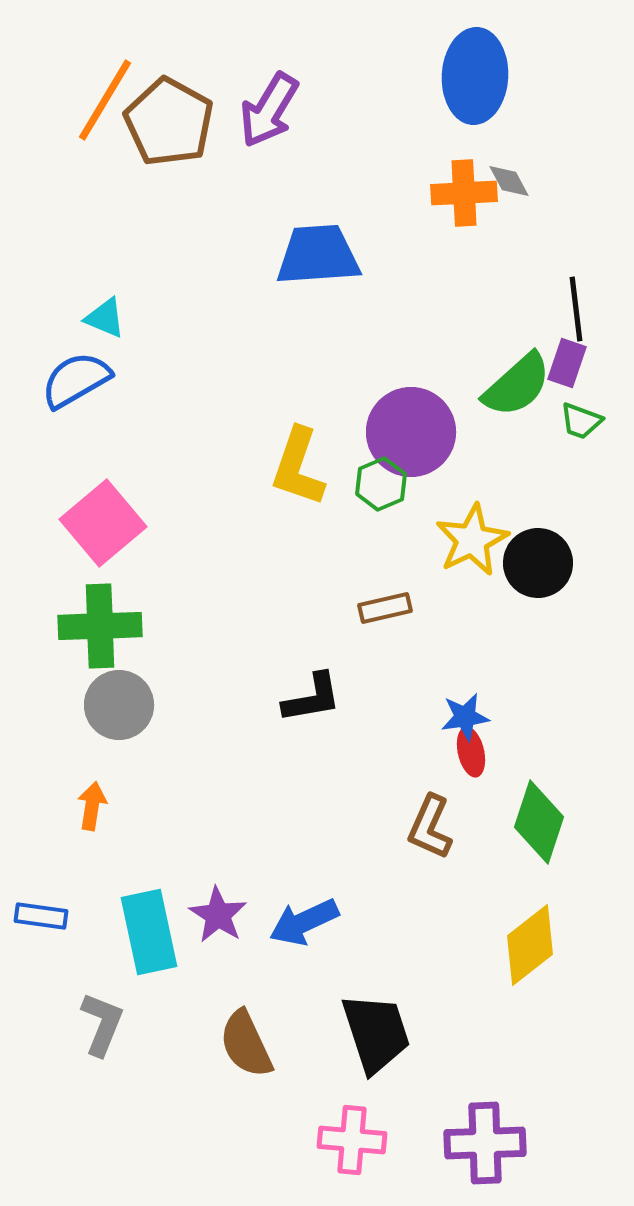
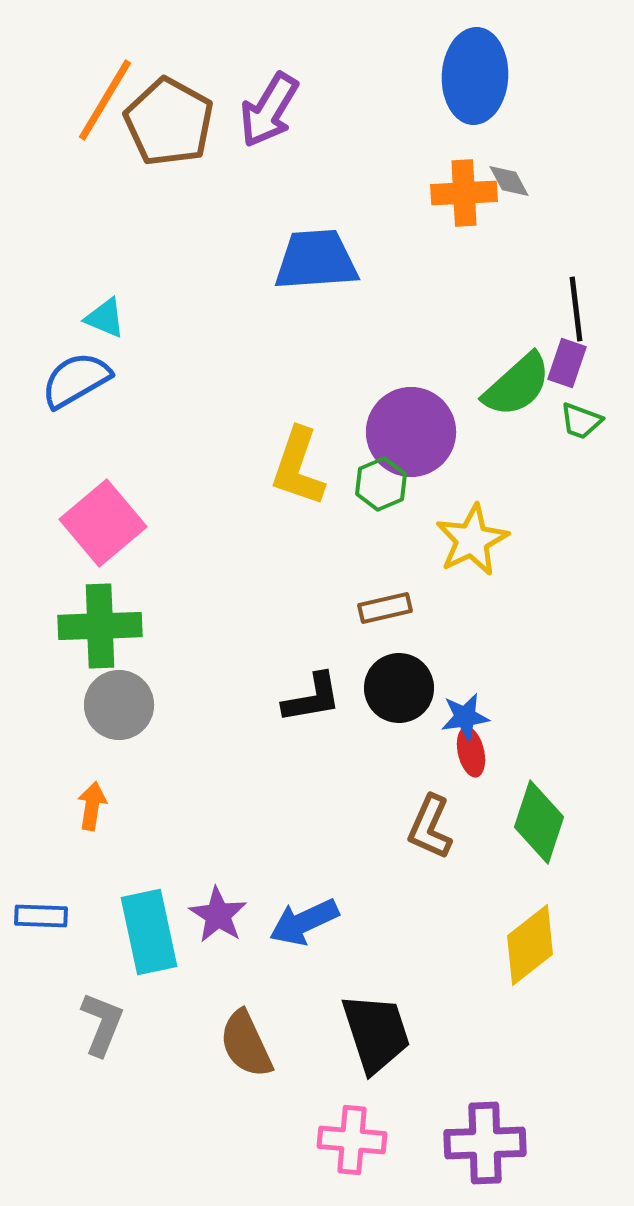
blue trapezoid: moved 2 px left, 5 px down
black circle: moved 139 px left, 125 px down
blue rectangle: rotated 6 degrees counterclockwise
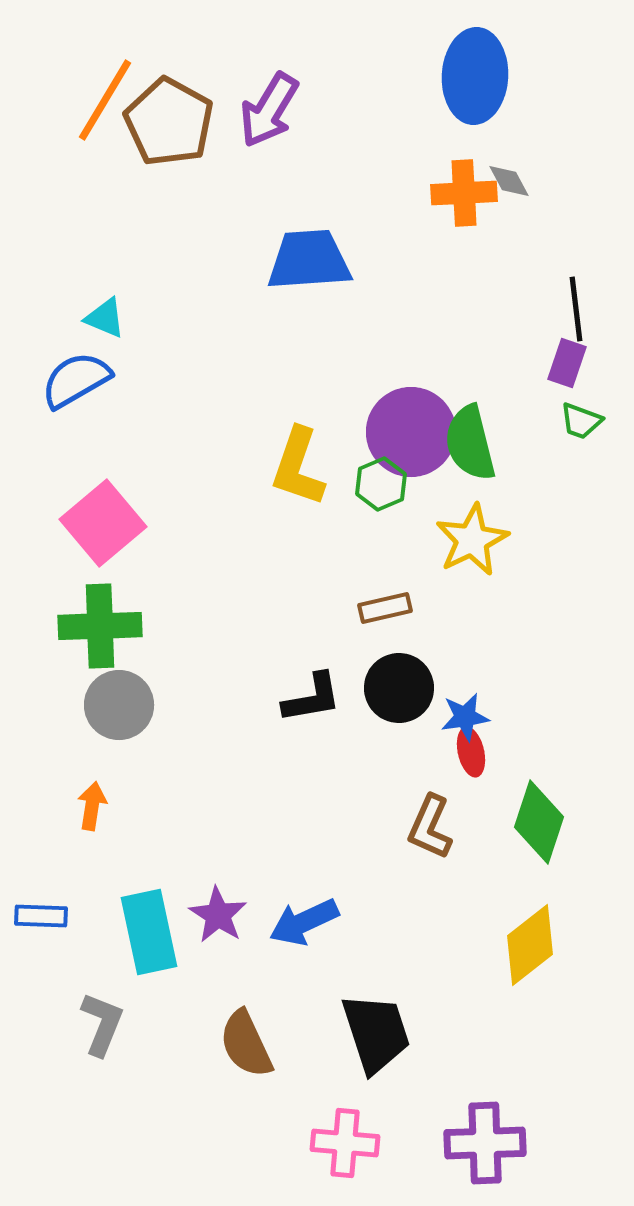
blue trapezoid: moved 7 px left
green semicircle: moved 47 px left, 58 px down; rotated 118 degrees clockwise
pink cross: moved 7 px left, 3 px down
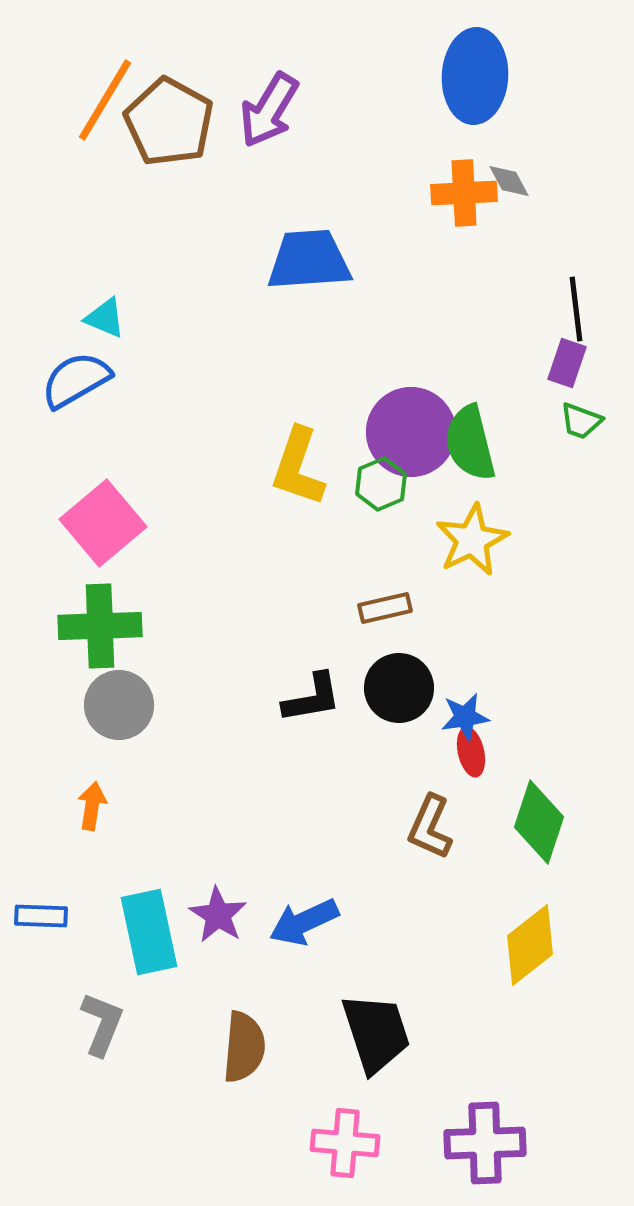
brown semicircle: moved 2 px left, 3 px down; rotated 150 degrees counterclockwise
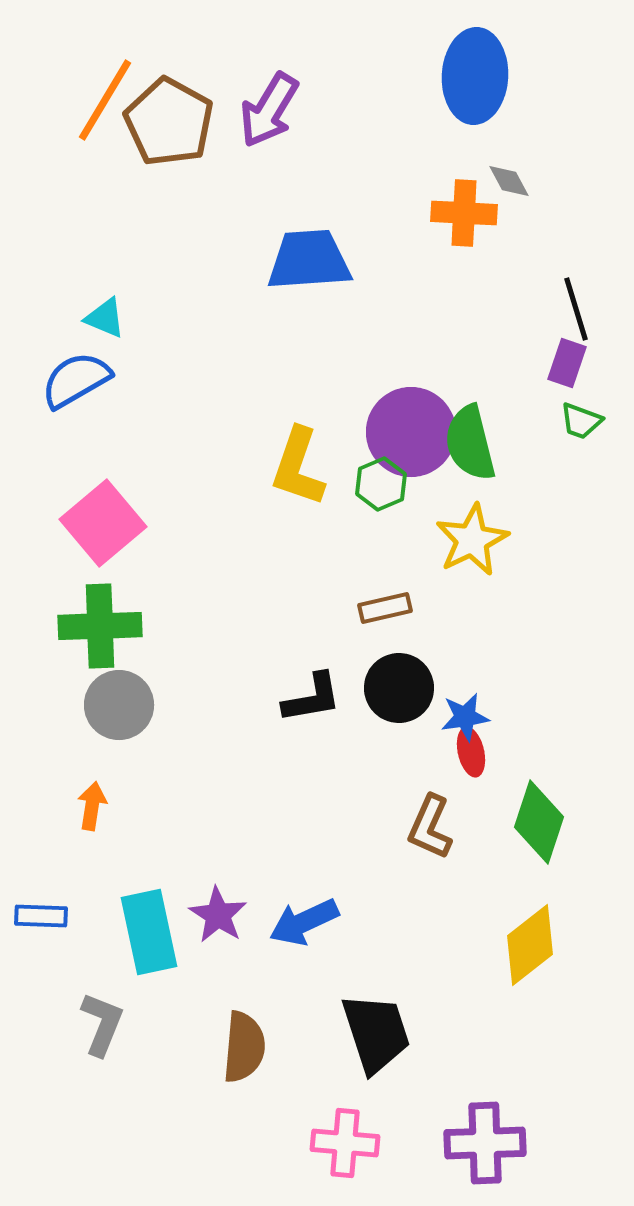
orange cross: moved 20 px down; rotated 6 degrees clockwise
black line: rotated 10 degrees counterclockwise
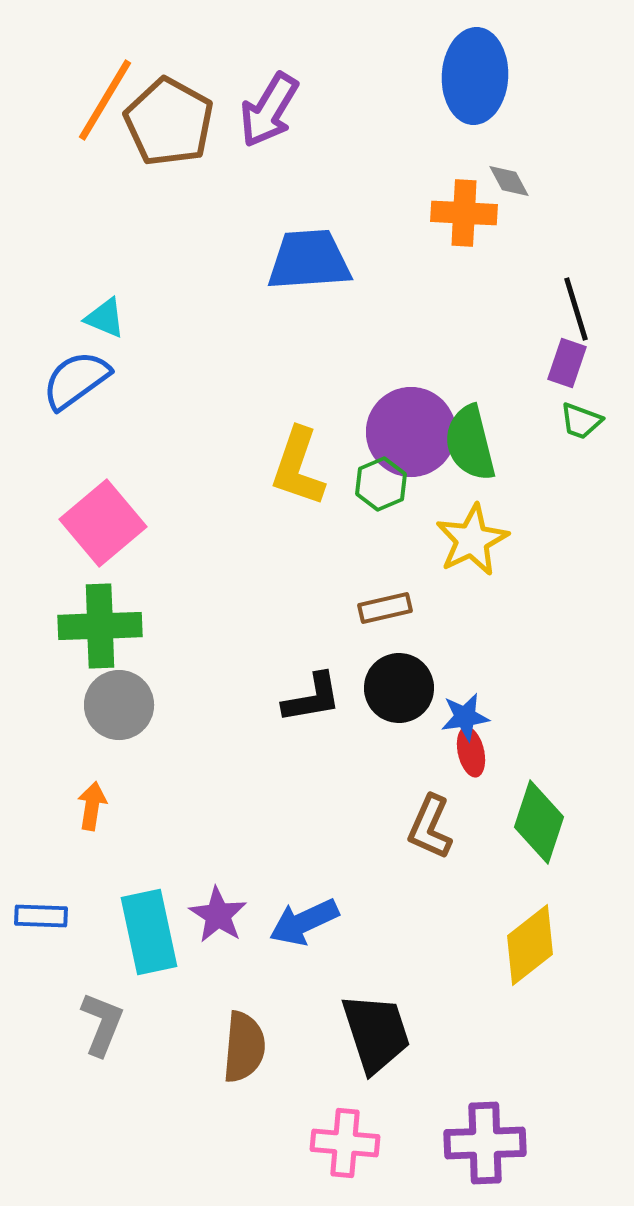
blue semicircle: rotated 6 degrees counterclockwise
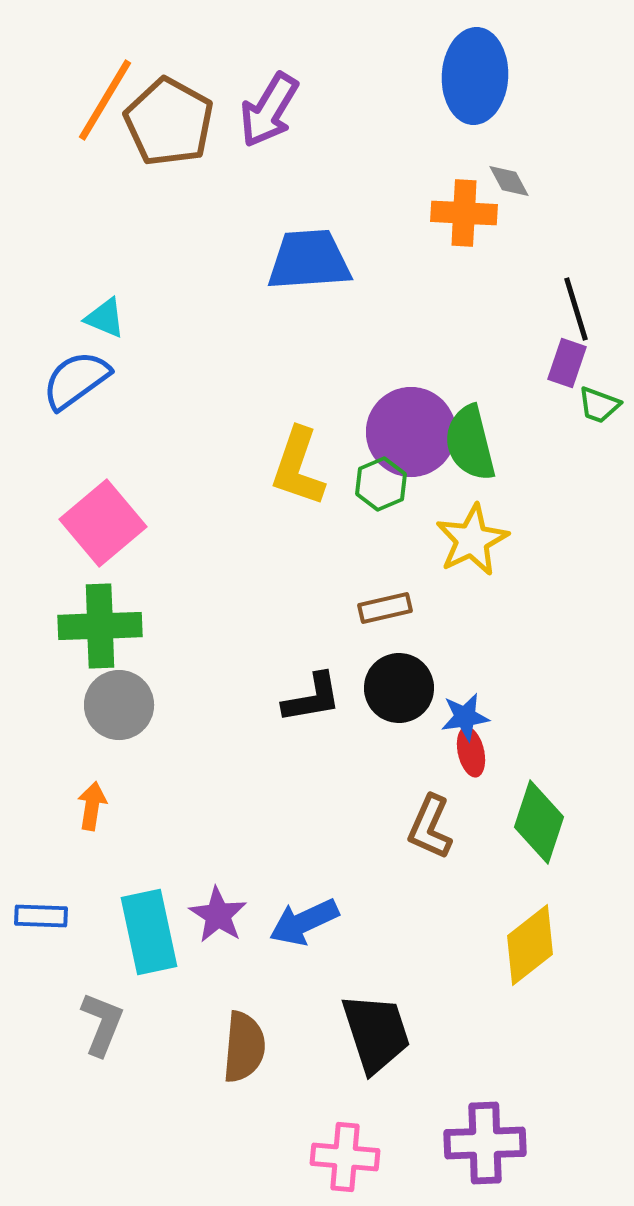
green trapezoid: moved 18 px right, 16 px up
pink cross: moved 14 px down
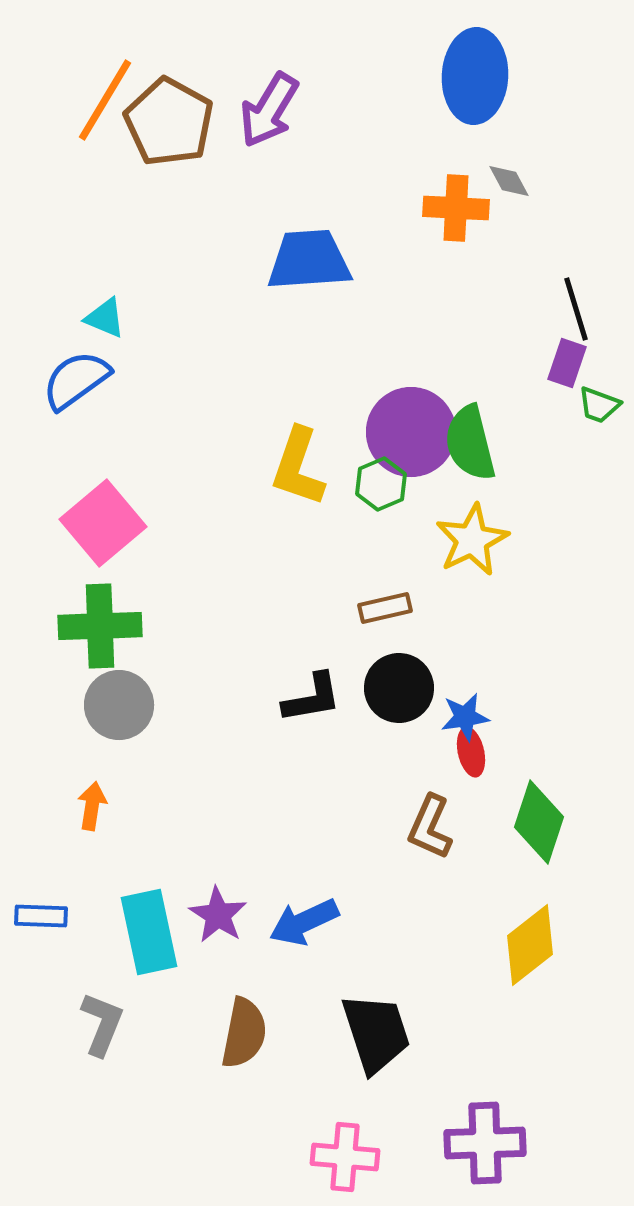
orange cross: moved 8 px left, 5 px up
brown semicircle: moved 14 px up; rotated 6 degrees clockwise
